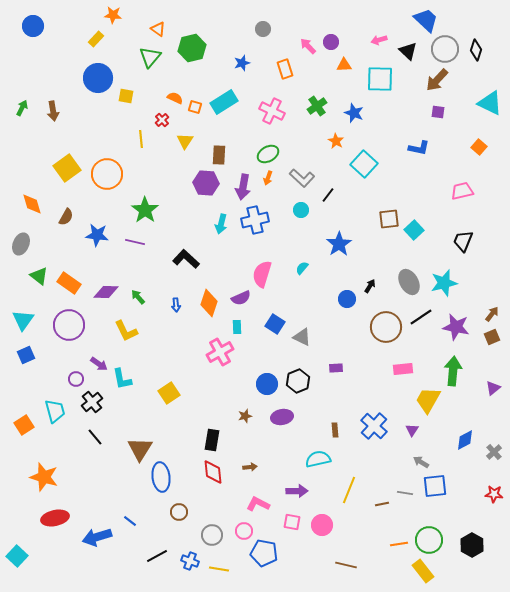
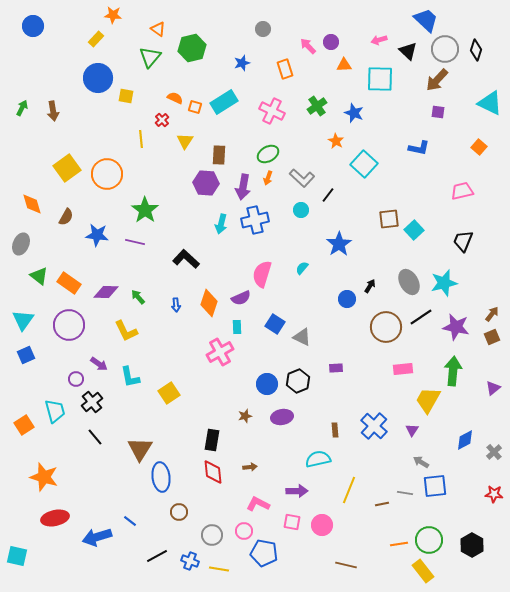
cyan L-shape at (122, 379): moved 8 px right, 2 px up
cyan square at (17, 556): rotated 30 degrees counterclockwise
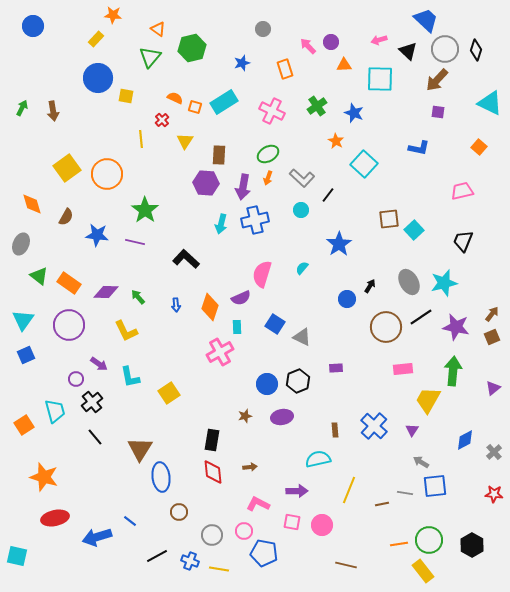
orange diamond at (209, 303): moved 1 px right, 4 px down
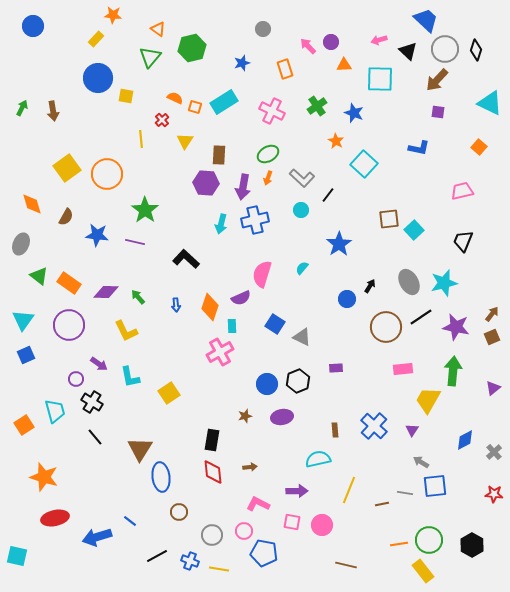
cyan rectangle at (237, 327): moved 5 px left, 1 px up
black cross at (92, 402): rotated 20 degrees counterclockwise
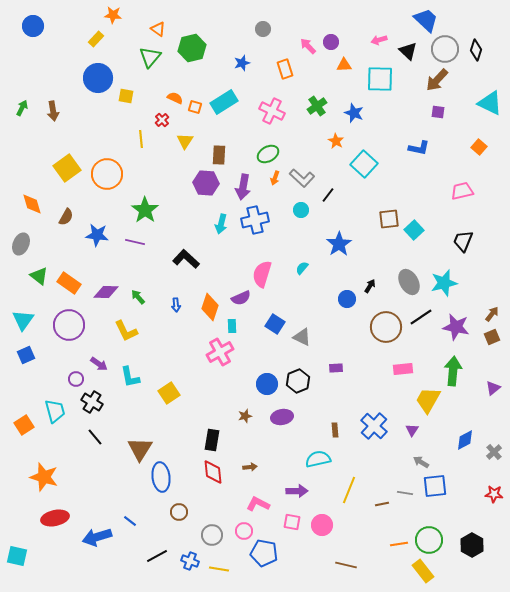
orange arrow at (268, 178): moved 7 px right
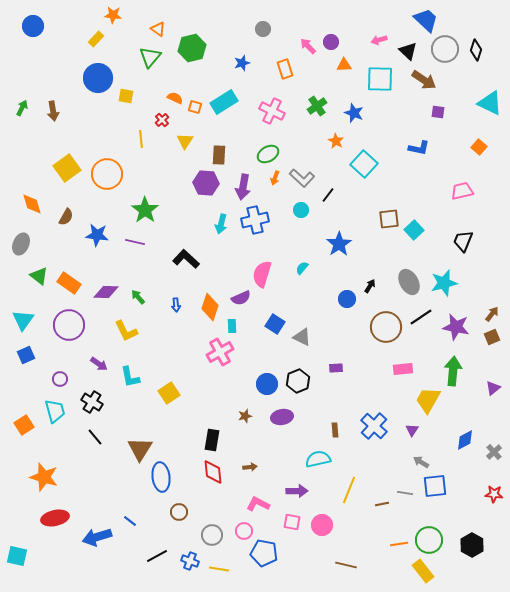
brown arrow at (437, 80): moved 13 px left; rotated 100 degrees counterclockwise
purple circle at (76, 379): moved 16 px left
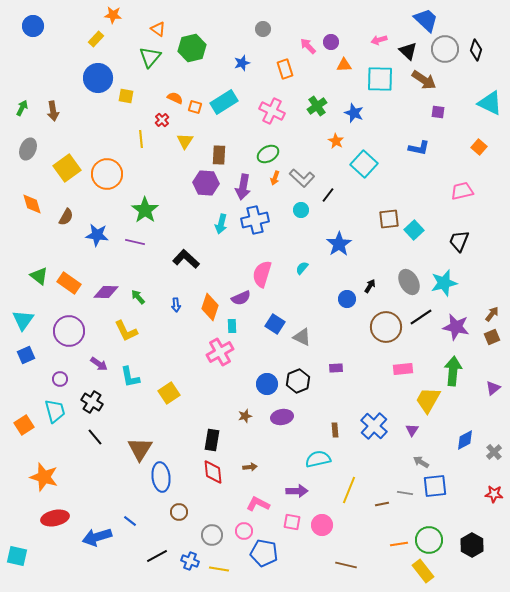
black trapezoid at (463, 241): moved 4 px left
gray ellipse at (21, 244): moved 7 px right, 95 px up
purple circle at (69, 325): moved 6 px down
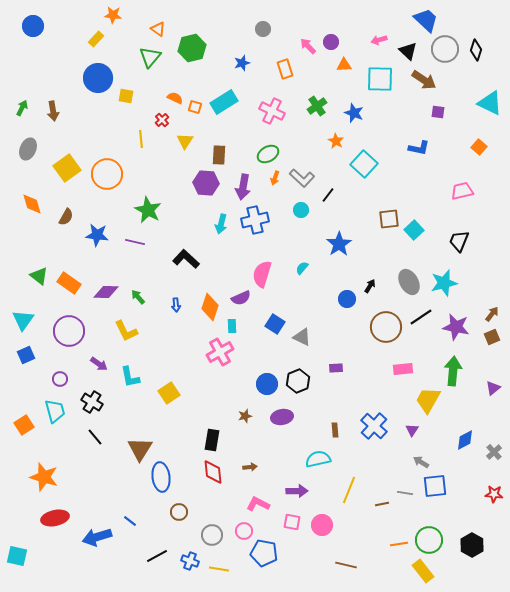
green star at (145, 210): moved 3 px right; rotated 8 degrees counterclockwise
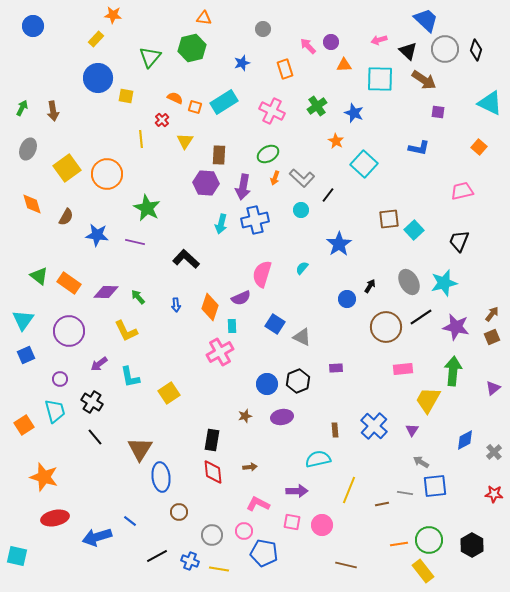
orange triangle at (158, 29): moved 46 px right, 11 px up; rotated 28 degrees counterclockwise
green star at (148, 210): moved 1 px left, 2 px up
purple arrow at (99, 364): rotated 108 degrees clockwise
